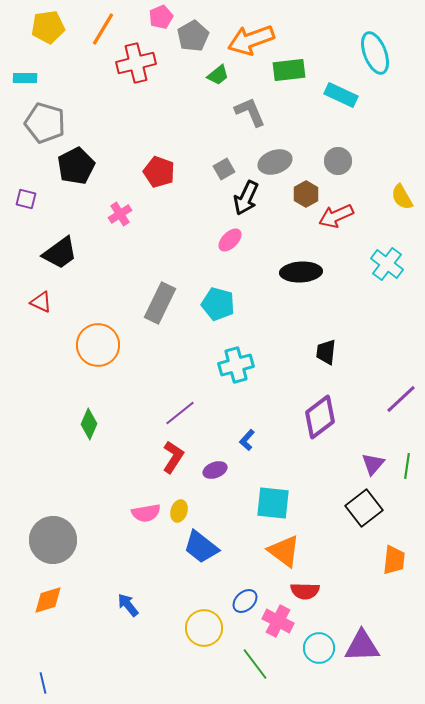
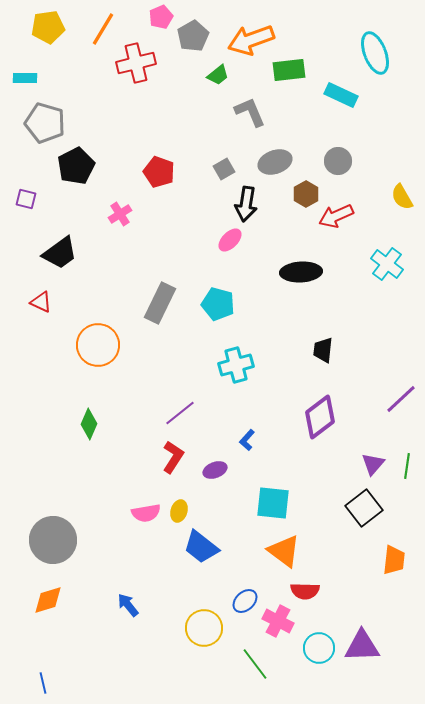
black arrow at (246, 198): moved 6 px down; rotated 16 degrees counterclockwise
black trapezoid at (326, 352): moved 3 px left, 2 px up
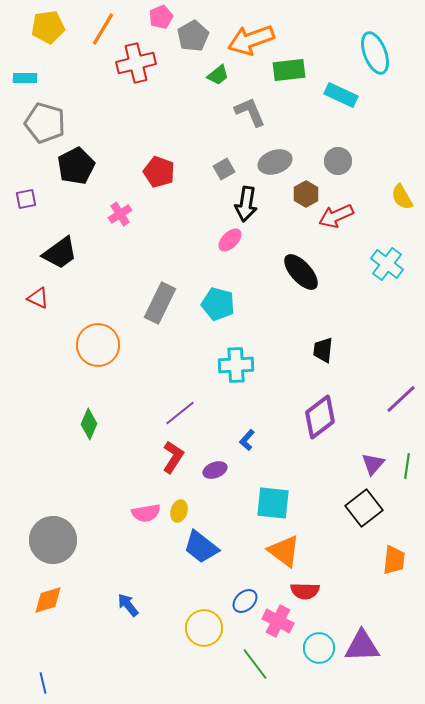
purple square at (26, 199): rotated 25 degrees counterclockwise
black ellipse at (301, 272): rotated 51 degrees clockwise
red triangle at (41, 302): moved 3 px left, 4 px up
cyan cross at (236, 365): rotated 12 degrees clockwise
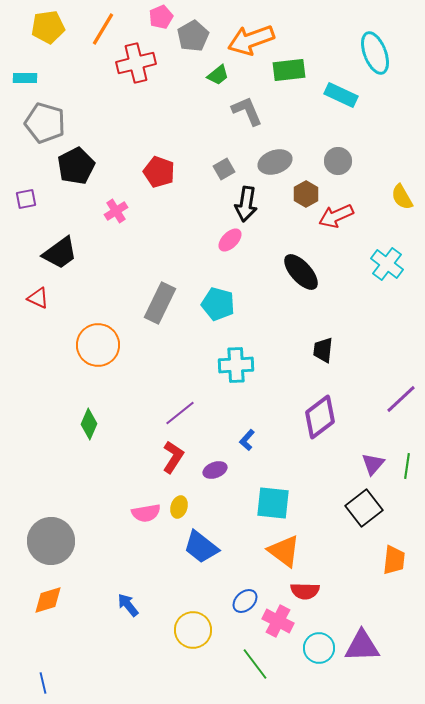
gray L-shape at (250, 112): moved 3 px left, 1 px up
pink cross at (120, 214): moved 4 px left, 3 px up
yellow ellipse at (179, 511): moved 4 px up
gray circle at (53, 540): moved 2 px left, 1 px down
yellow circle at (204, 628): moved 11 px left, 2 px down
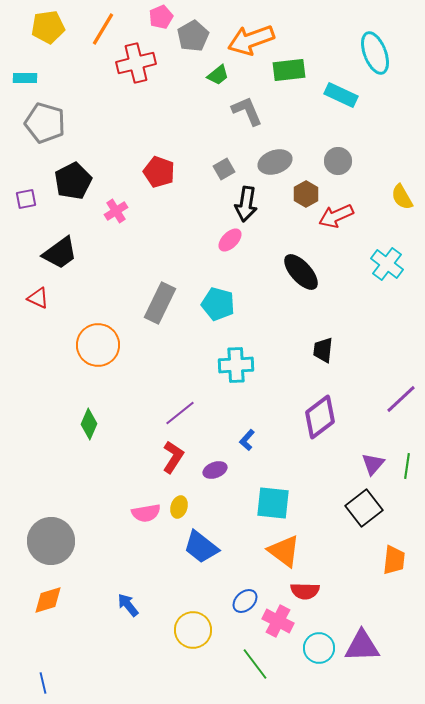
black pentagon at (76, 166): moved 3 px left, 15 px down
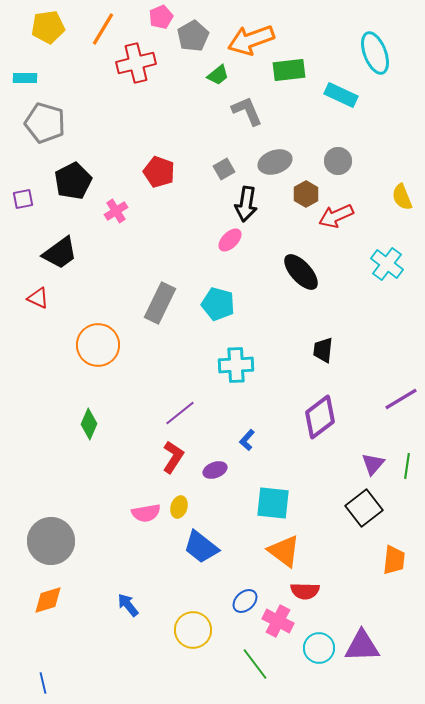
yellow semicircle at (402, 197): rotated 8 degrees clockwise
purple square at (26, 199): moved 3 px left
purple line at (401, 399): rotated 12 degrees clockwise
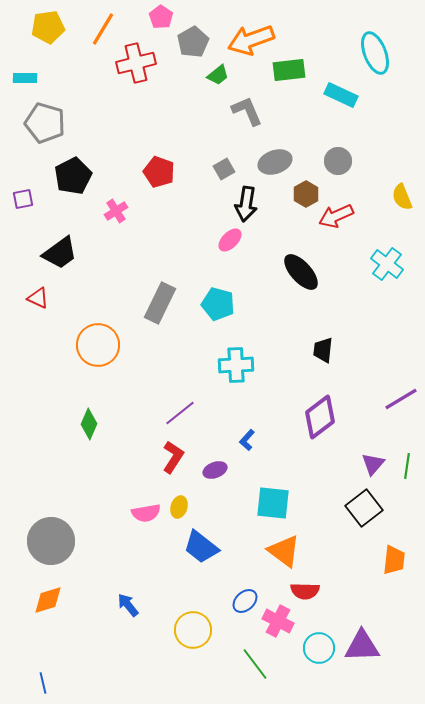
pink pentagon at (161, 17): rotated 15 degrees counterclockwise
gray pentagon at (193, 36): moved 6 px down
black pentagon at (73, 181): moved 5 px up
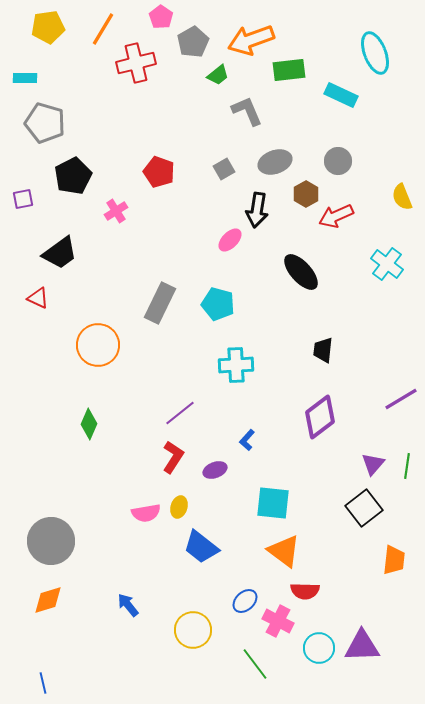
black arrow at (246, 204): moved 11 px right, 6 px down
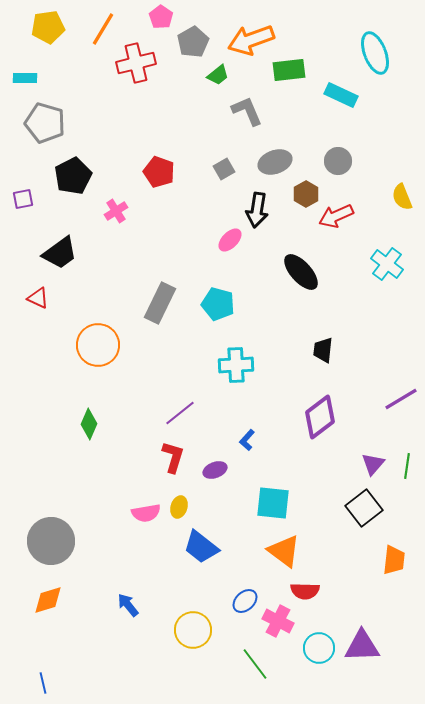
red L-shape at (173, 457): rotated 16 degrees counterclockwise
